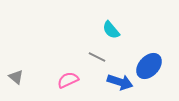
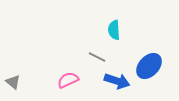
cyan semicircle: moved 3 px right; rotated 36 degrees clockwise
gray triangle: moved 3 px left, 5 px down
blue arrow: moved 3 px left, 1 px up
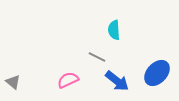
blue ellipse: moved 8 px right, 7 px down
blue arrow: rotated 20 degrees clockwise
